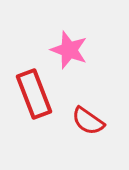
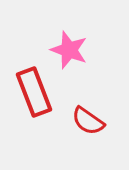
red rectangle: moved 2 px up
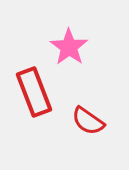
pink star: moved 3 px up; rotated 15 degrees clockwise
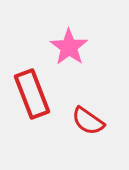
red rectangle: moved 2 px left, 2 px down
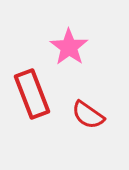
red semicircle: moved 6 px up
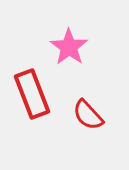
red semicircle: rotated 12 degrees clockwise
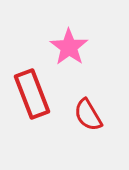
red semicircle: rotated 12 degrees clockwise
